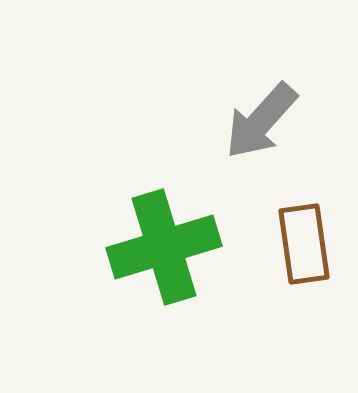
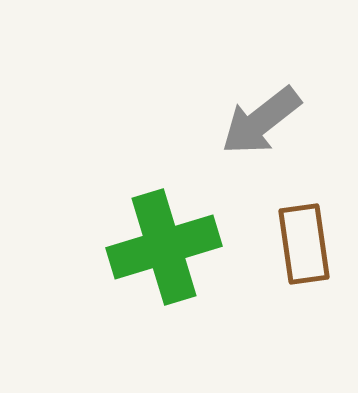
gray arrow: rotated 10 degrees clockwise
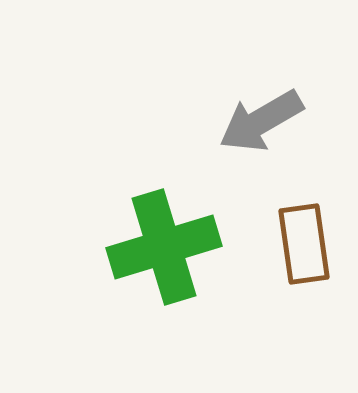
gray arrow: rotated 8 degrees clockwise
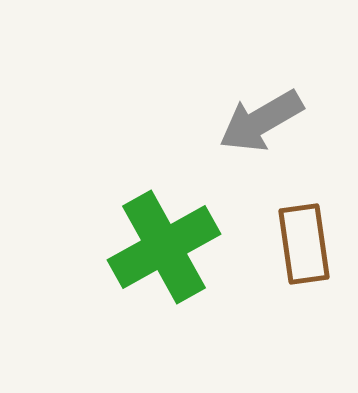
green cross: rotated 12 degrees counterclockwise
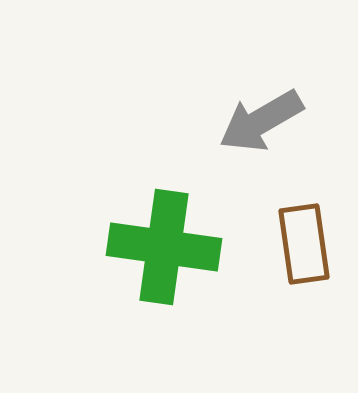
green cross: rotated 37 degrees clockwise
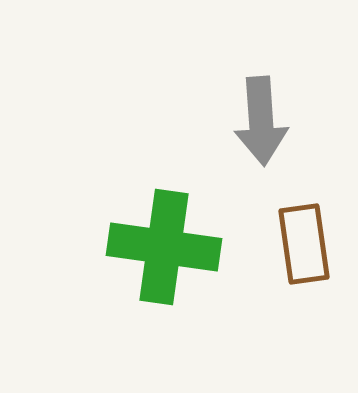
gray arrow: rotated 64 degrees counterclockwise
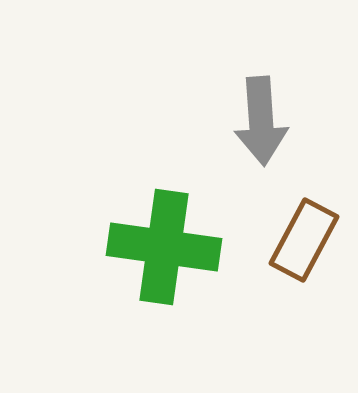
brown rectangle: moved 4 px up; rotated 36 degrees clockwise
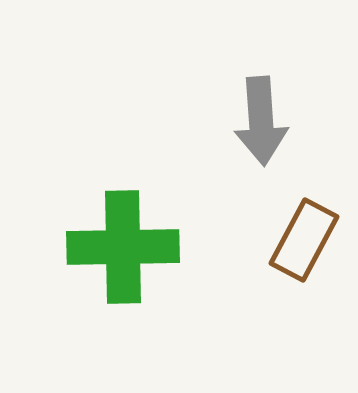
green cross: moved 41 px left; rotated 9 degrees counterclockwise
